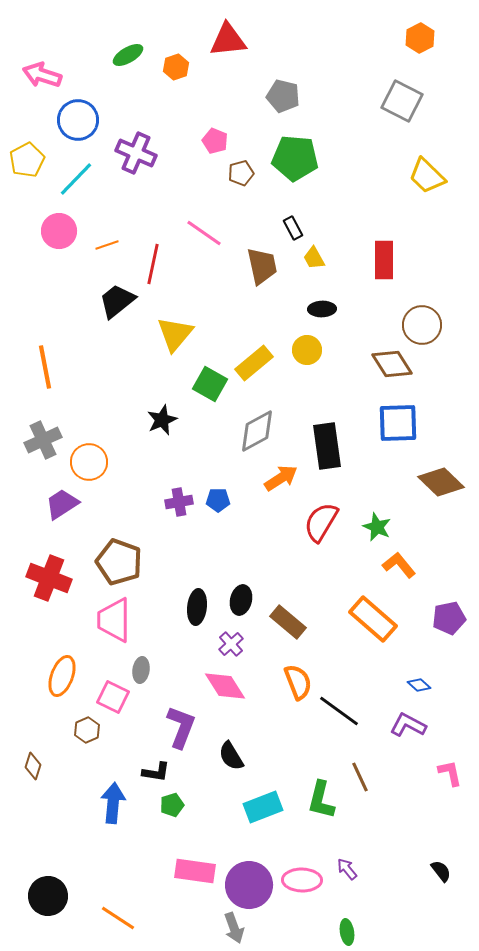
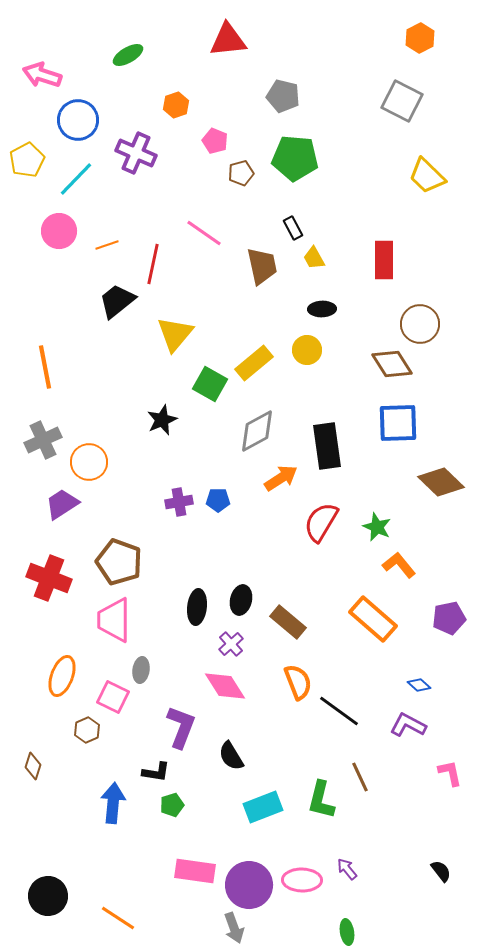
orange hexagon at (176, 67): moved 38 px down
brown circle at (422, 325): moved 2 px left, 1 px up
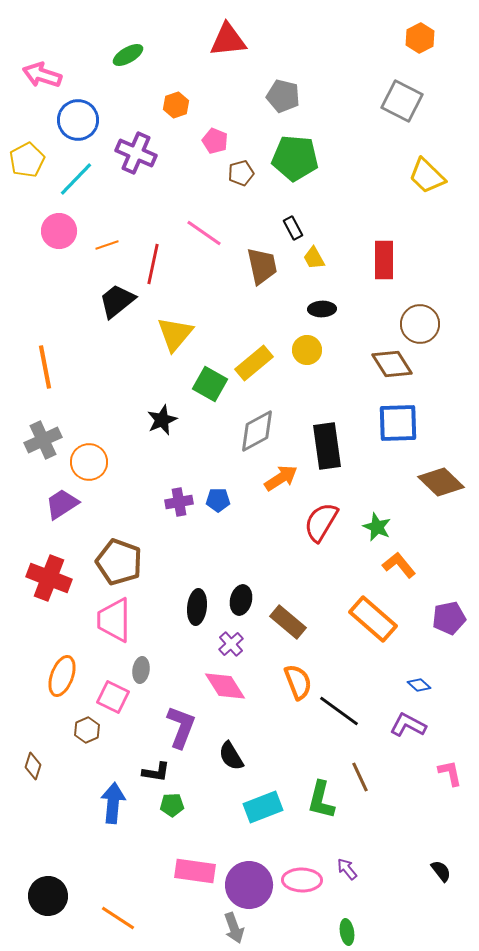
green pentagon at (172, 805): rotated 15 degrees clockwise
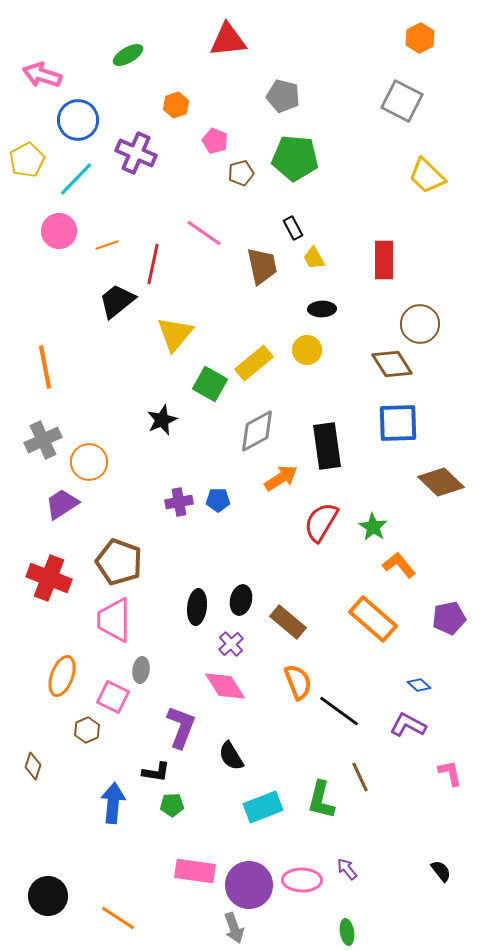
green star at (377, 527): moved 4 px left; rotated 8 degrees clockwise
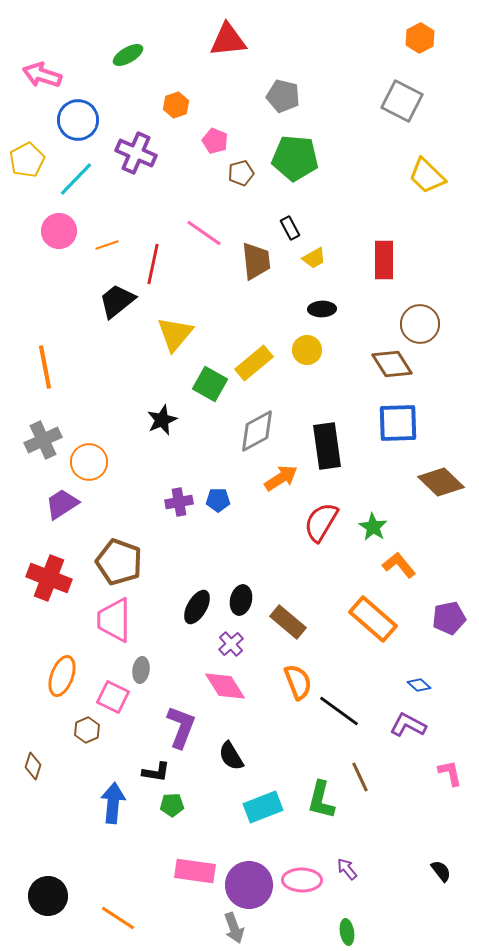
black rectangle at (293, 228): moved 3 px left
yellow trapezoid at (314, 258): rotated 90 degrees counterclockwise
brown trapezoid at (262, 266): moved 6 px left, 5 px up; rotated 6 degrees clockwise
black ellipse at (197, 607): rotated 24 degrees clockwise
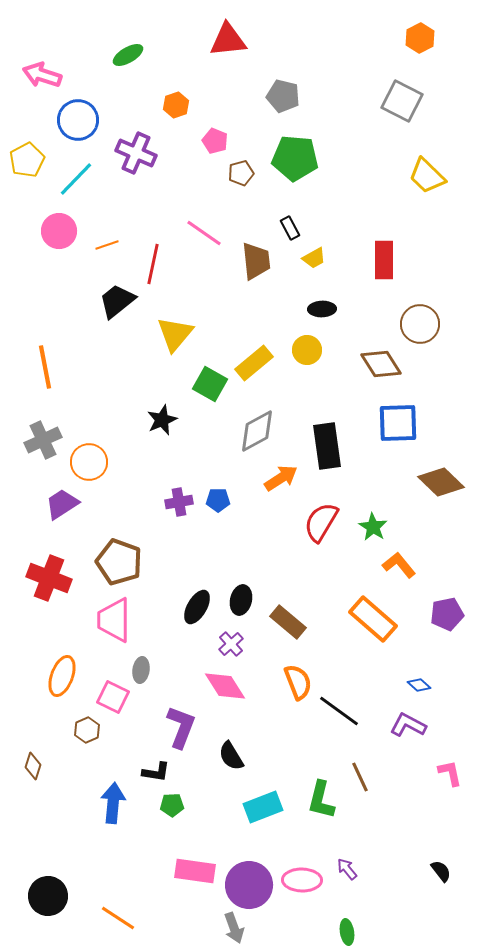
brown diamond at (392, 364): moved 11 px left
purple pentagon at (449, 618): moved 2 px left, 4 px up
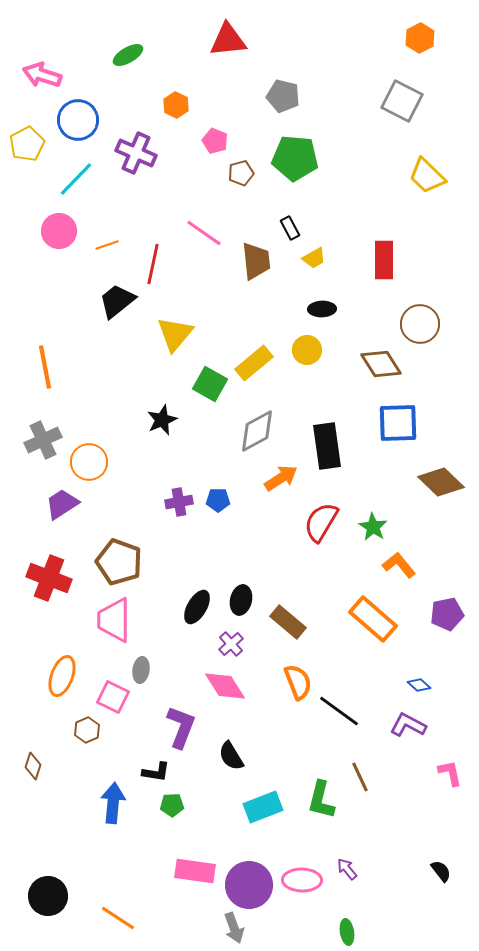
orange hexagon at (176, 105): rotated 15 degrees counterclockwise
yellow pentagon at (27, 160): moved 16 px up
